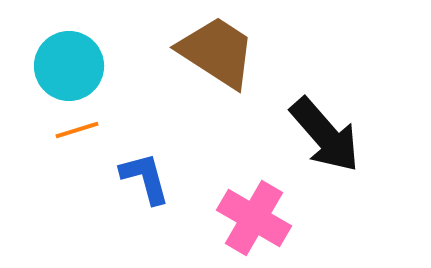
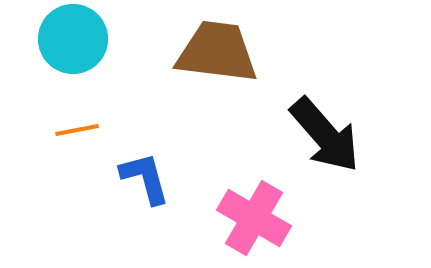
brown trapezoid: rotated 26 degrees counterclockwise
cyan circle: moved 4 px right, 27 px up
orange line: rotated 6 degrees clockwise
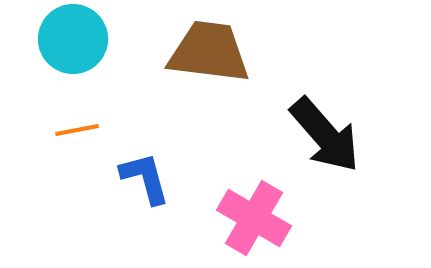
brown trapezoid: moved 8 px left
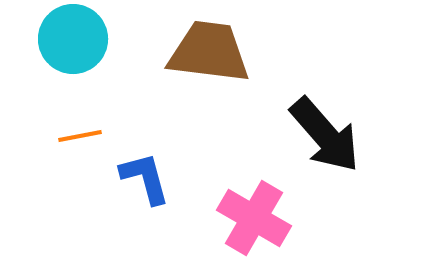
orange line: moved 3 px right, 6 px down
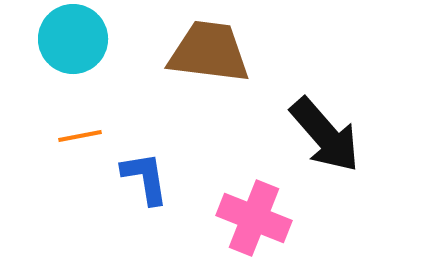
blue L-shape: rotated 6 degrees clockwise
pink cross: rotated 8 degrees counterclockwise
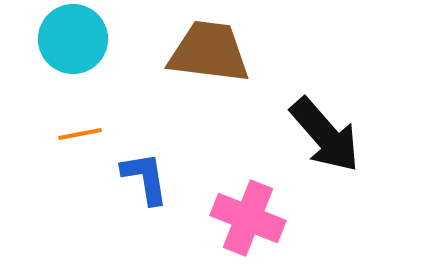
orange line: moved 2 px up
pink cross: moved 6 px left
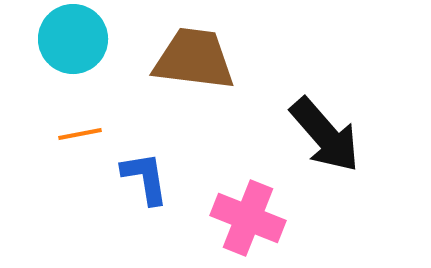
brown trapezoid: moved 15 px left, 7 px down
